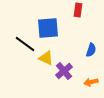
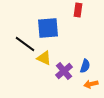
blue semicircle: moved 6 px left, 16 px down
yellow triangle: moved 2 px left
orange arrow: moved 2 px down
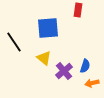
black line: moved 11 px left, 2 px up; rotated 20 degrees clockwise
yellow triangle: rotated 14 degrees clockwise
orange arrow: moved 1 px right, 1 px up
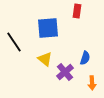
red rectangle: moved 1 px left, 1 px down
yellow triangle: moved 1 px right, 1 px down
blue semicircle: moved 8 px up
purple cross: moved 1 px right, 1 px down
orange arrow: rotated 80 degrees counterclockwise
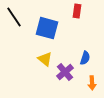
blue square: moved 1 px left; rotated 20 degrees clockwise
black line: moved 25 px up
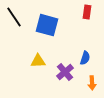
red rectangle: moved 10 px right, 1 px down
blue square: moved 3 px up
yellow triangle: moved 7 px left, 2 px down; rotated 42 degrees counterclockwise
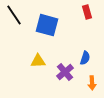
red rectangle: rotated 24 degrees counterclockwise
black line: moved 2 px up
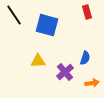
orange arrow: rotated 96 degrees counterclockwise
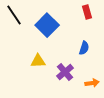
blue square: rotated 30 degrees clockwise
blue semicircle: moved 1 px left, 10 px up
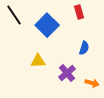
red rectangle: moved 8 px left
purple cross: moved 2 px right, 1 px down
orange arrow: rotated 24 degrees clockwise
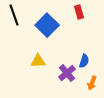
black line: rotated 15 degrees clockwise
blue semicircle: moved 13 px down
orange arrow: rotated 96 degrees clockwise
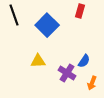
red rectangle: moved 1 px right, 1 px up; rotated 32 degrees clockwise
blue semicircle: rotated 16 degrees clockwise
purple cross: rotated 18 degrees counterclockwise
